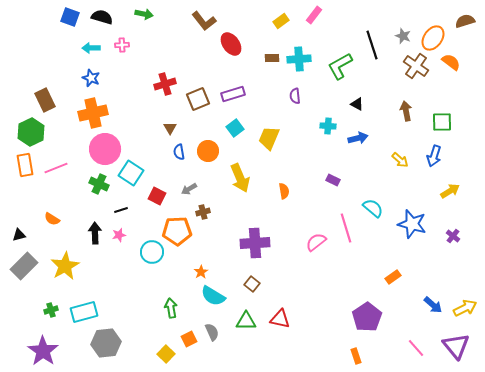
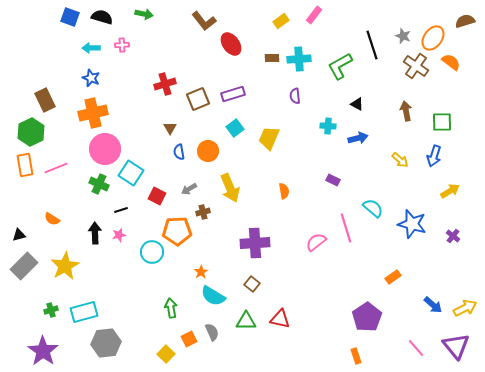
yellow arrow at (240, 178): moved 10 px left, 10 px down
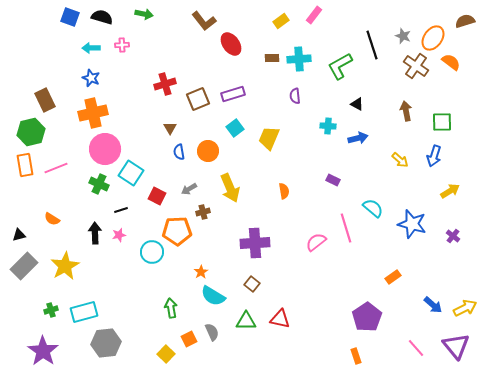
green hexagon at (31, 132): rotated 12 degrees clockwise
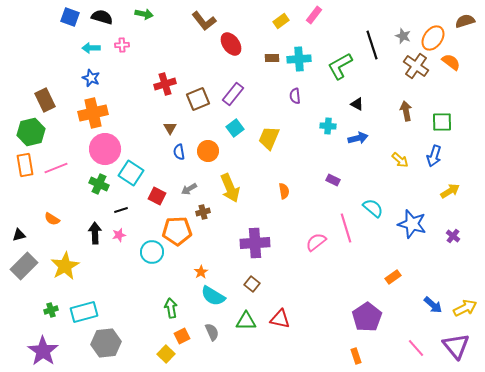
purple rectangle at (233, 94): rotated 35 degrees counterclockwise
orange square at (189, 339): moved 7 px left, 3 px up
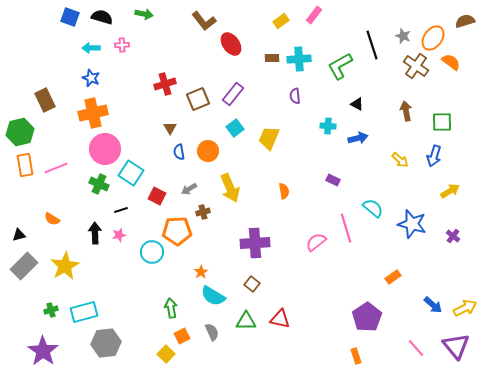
green hexagon at (31, 132): moved 11 px left
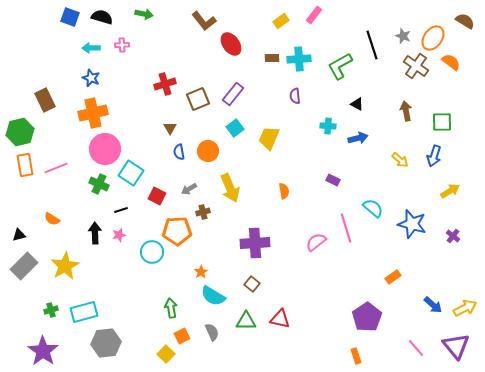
brown semicircle at (465, 21): rotated 48 degrees clockwise
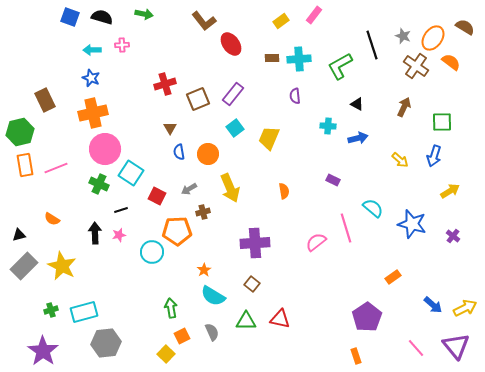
brown semicircle at (465, 21): moved 6 px down
cyan arrow at (91, 48): moved 1 px right, 2 px down
brown arrow at (406, 111): moved 2 px left, 4 px up; rotated 36 degrees clockwise
orange circle at (208, 151): moved 3 px down
yellow star at (65, 266): moved 3 px left; rotated 16 degrees counterclockwise
orange star at (201, 272): moved 3 px right, 2 px up
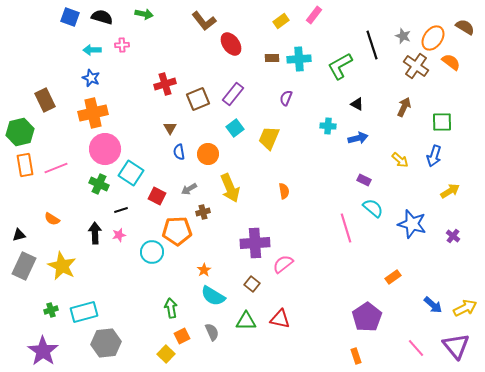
purple semicircle at (295, 96): moved 9 px left, 2 px down; rotated 28 degrees clockwise
purple rectangle at (333, 180): moved 31 px right
pink semicircle at (316, 242): moved 33 px left, 22 px down
gray rectangle at (24, 266): rotated 20 degrees counterclockwise
